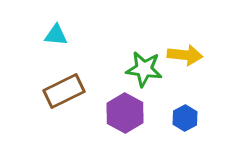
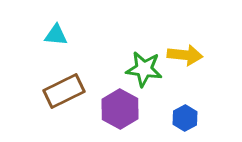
purple hexagon: moved 5 px left, 4 px up
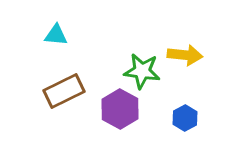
green star: moved 2 px left, 2 px down
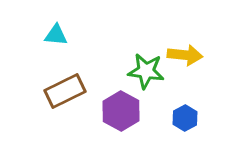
green star: moved 4 px right
brown rectangle: moved 1 px right
purple hexagon: moved 1 px right, 2 px down
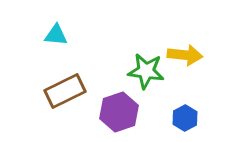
purple hexagon: moved 2 px left, 1 px down; rotated 12 degrees clockwise
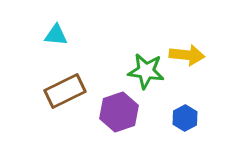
yellow arrow: moved 2 px right
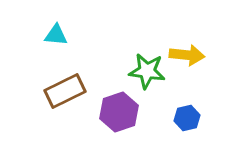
green star: moved 1 px right
blue hexagon: moved 2 px right; rotated 15 degrees clockwise
